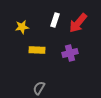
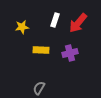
yellow rectangle: moved 4 px right
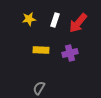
yellow star: moved 7 px right, 8 px up
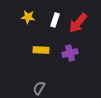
yellow star: moved 1 px left, 2 px up; rotated 16 degrees clockwise
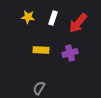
white rectangle: moved 2 px left, 2 px up
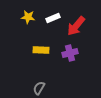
white rectangle: rotated 48 degrees clockwise
red arrow: moved 2 px left, 3 px down
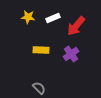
purple cross: moved 1 px right, 1 px down; rotated 21 degrees counterclockwise
gray semicircle: rotated 104 degrees clockwise
